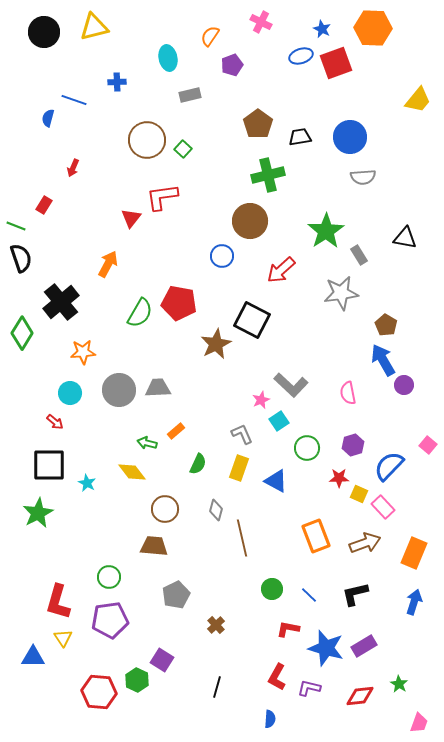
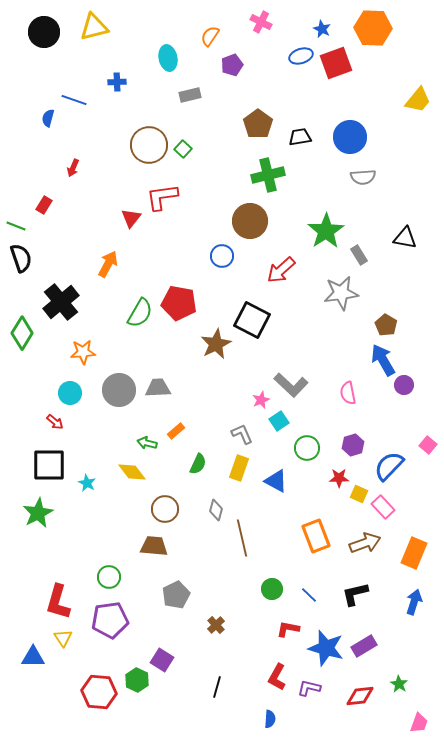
brown circle at (147, 140): moved 2 px right, 5 px down
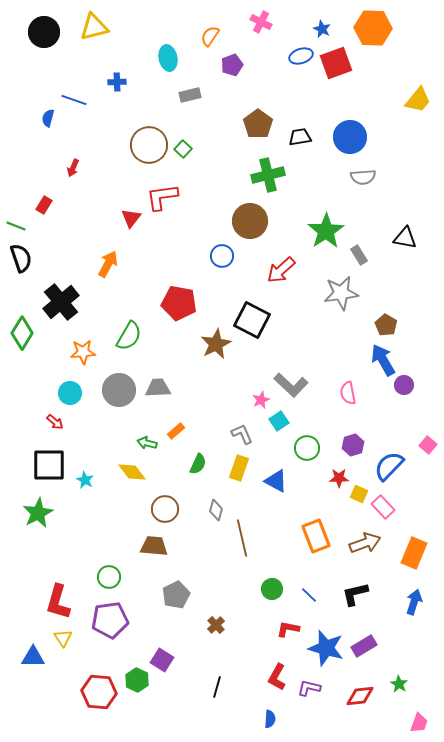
green semicircle at (140, 313): moved 11 px left, 23 px down
cyan star at (87, 483): moved 2 px left, 3 px up
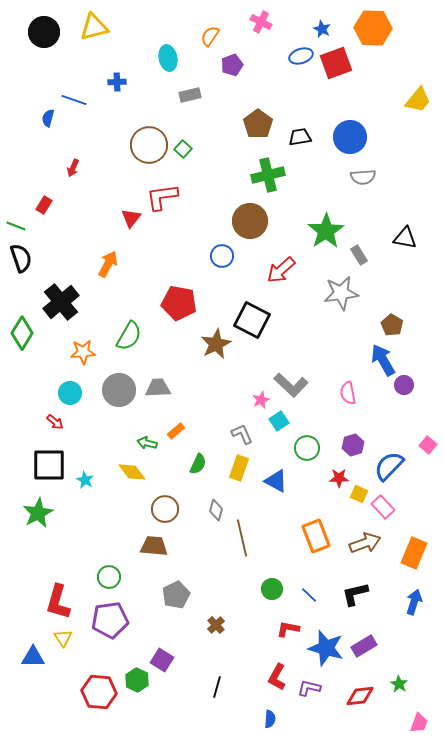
brown pentagon at (386, 325): moved 6 px right
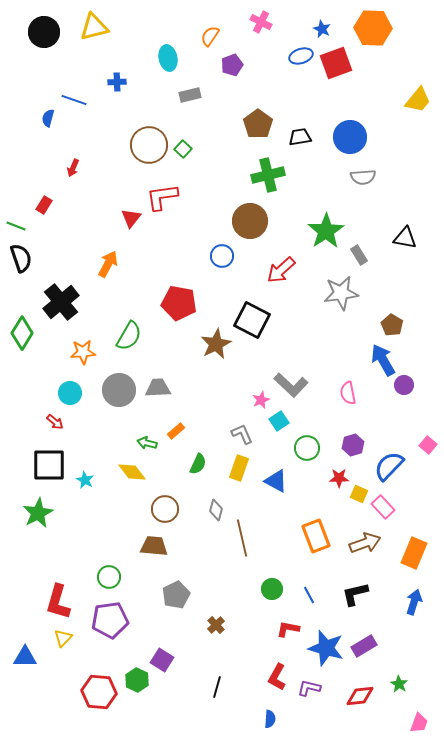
blue line at (309, 595): rotated 18 degrees clockwise
yellow triangle at (63, 638): rotated 18 degrees clockwise
blue triangle at (33, 657): moved 8 px left
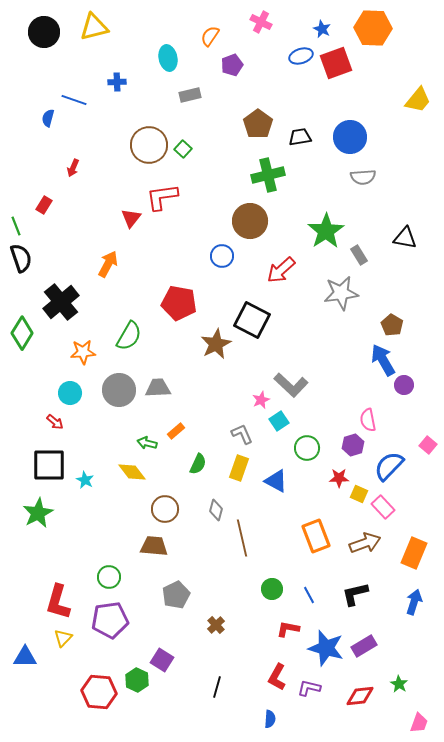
green line at (16, 226): rotated 48 degrees clockwise
pink semicircle at (348, 393): moved 20 px right, 27 px down
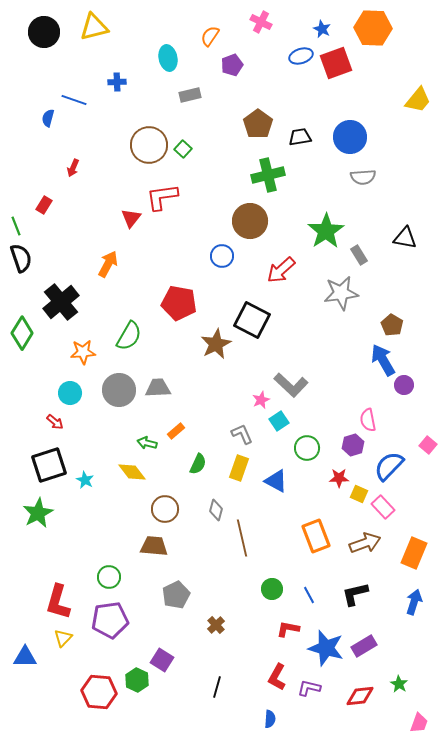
black square at (49, 465): rotated 18 degrees counterclockwise
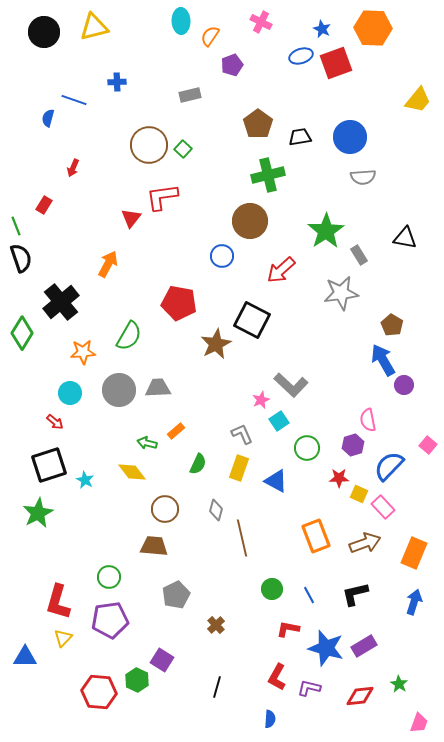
cyan ellipse at (168, 58): moved 13 px right, 37 px up; rotated 10 degrees clockwise
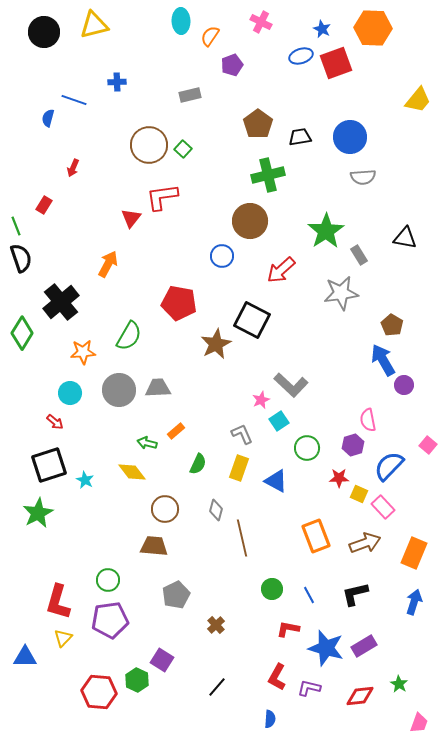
yellow triangle at (94, 27): moved 2 px up
green circle at (109, 577): moved 1 px left, 3 px down
black line at (217, 687): rotated 25 degrees clockwise
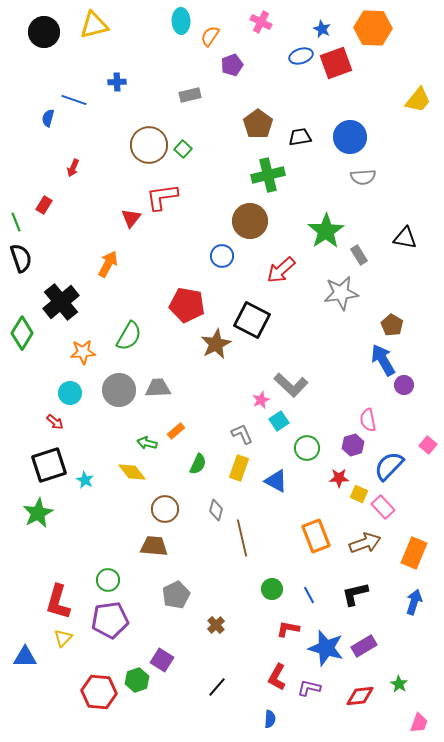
green line at (16, 226): moved 4 px up
red pentagon at (179, 303): moved 8 px right, 2 px down
green hexagon at (137, 680): rotated 15 degrees clockwise
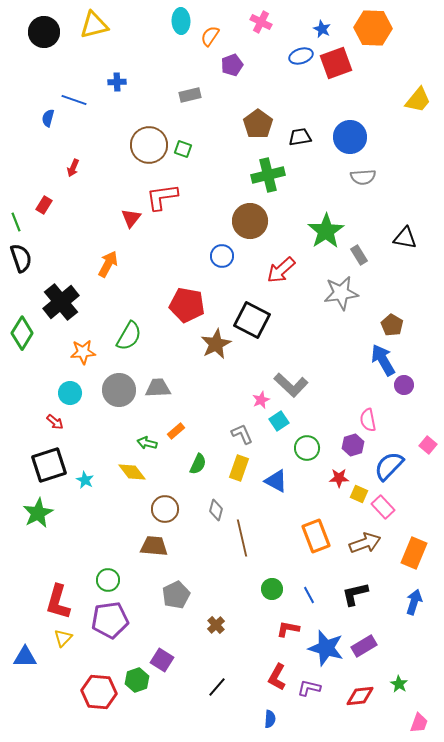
green square at (183, 149): rotated 24 degrees counterclockwise
